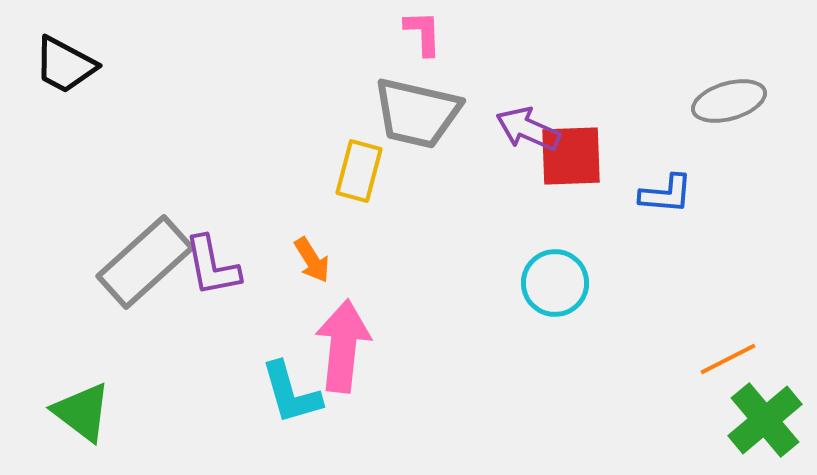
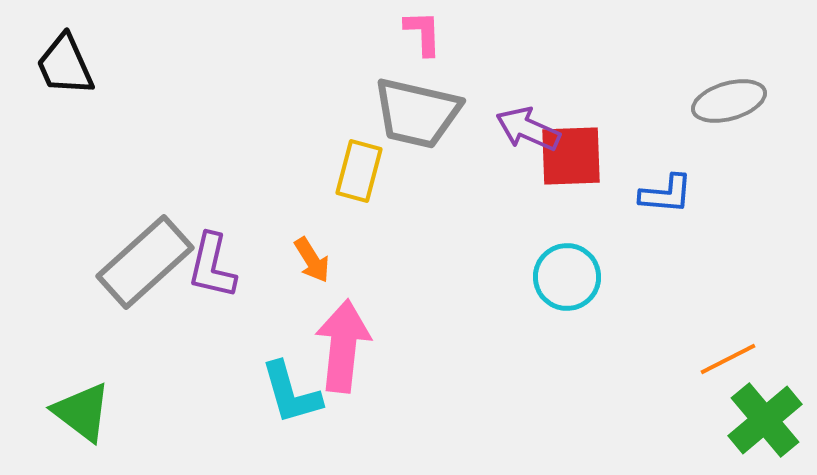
black trapezoid: rotated 38 degrees clockwise
purple L-shape: rotated 24 degrees clockwise
cyan circle: moved 12 px right, 6 px up
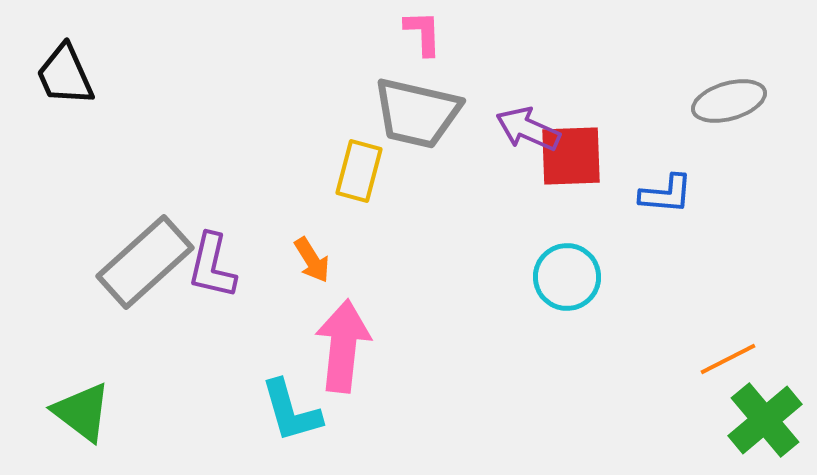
black trapezoid: moved 10 px down
cyan L-shape: moved 18 px down
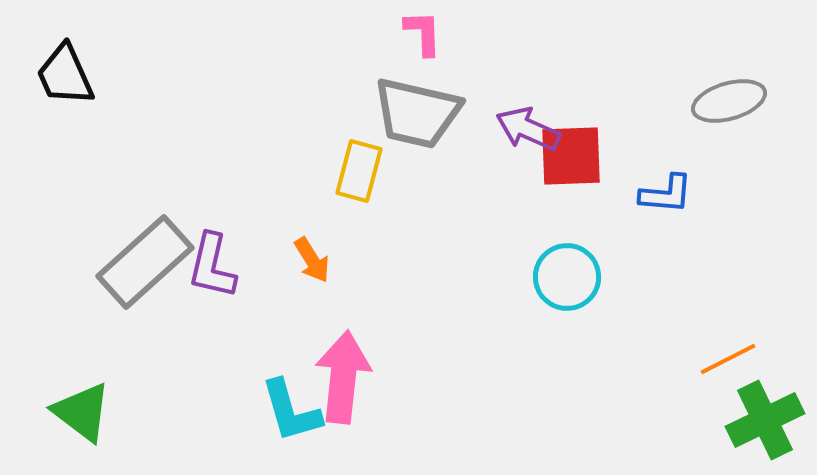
pink arrow: moved 31 px down
green cross: rotated 14 degrees clockwise
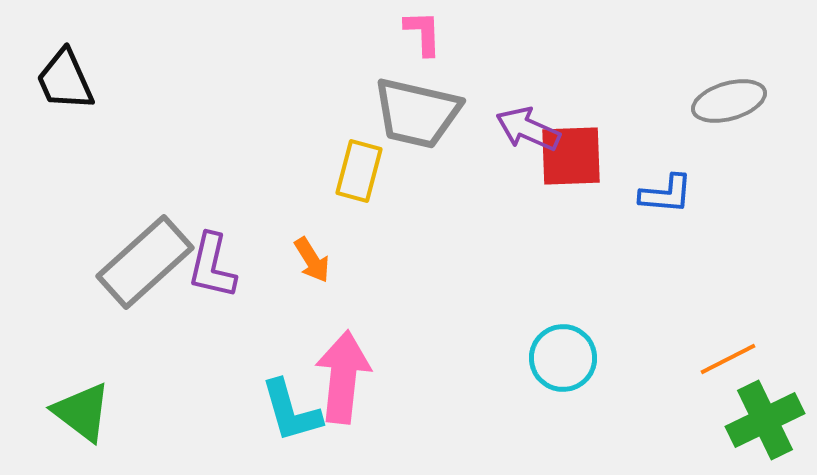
black trapezoid: moved 5 px down
cyan circle: moved 4 px left, 81 px down
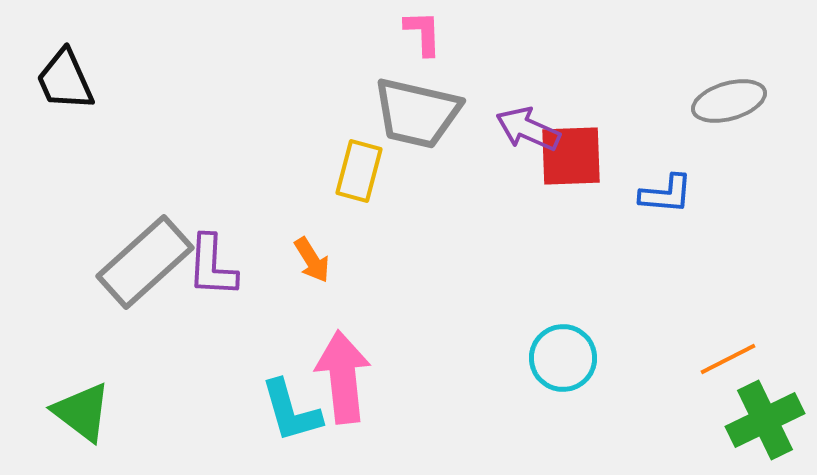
purple L-shape: rotated 10 degrees counterclockwise
pink arrow: rotated 12 degrees counterclockwise
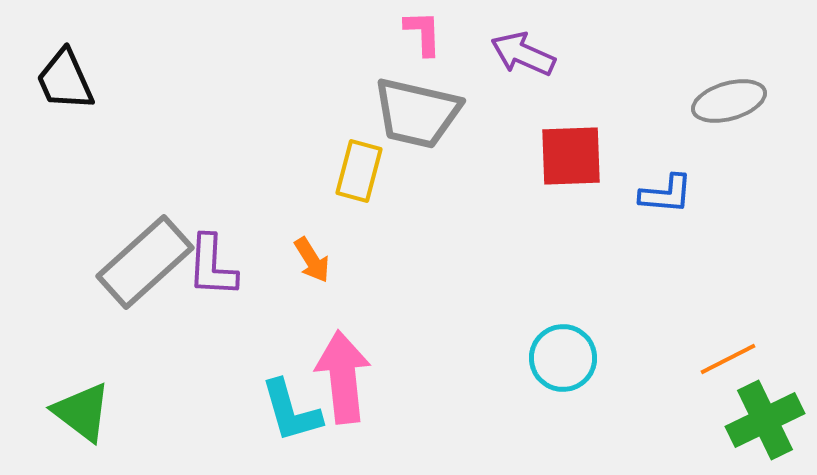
purple arrow: moved 5 px left, 75 px up
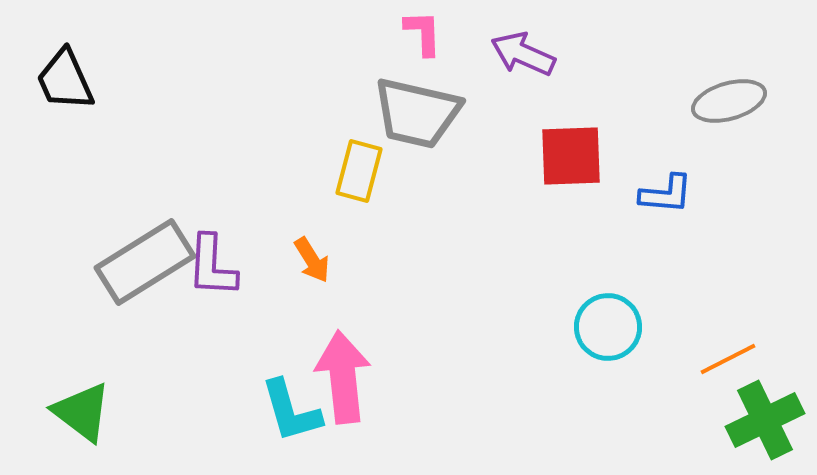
gray rectangle: rotated 10 degrees clockwise
cyan circle: moved 45 px right, 31 px up
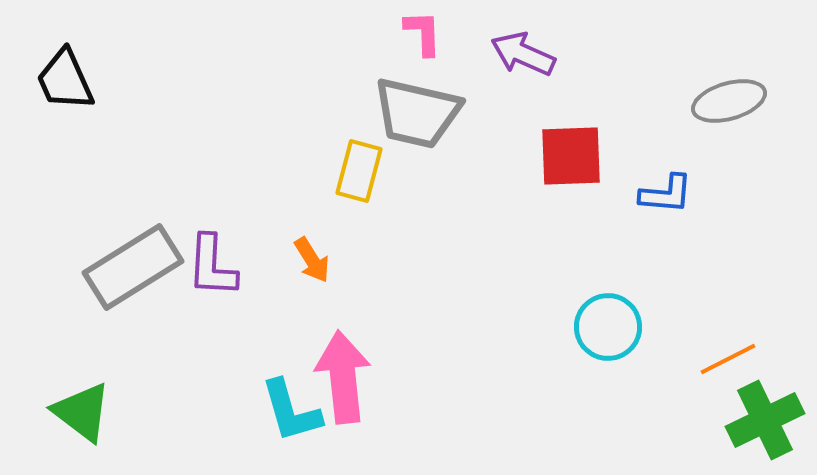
gray rectangle: moved 12 px left, 5 px down
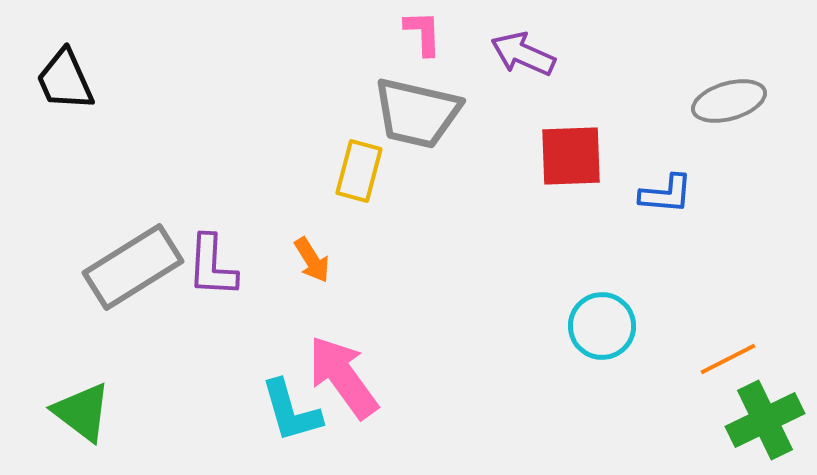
cyan circle: moved 6 px left, 1 px up
pink arrow: rotated 30 degrees counterclockwise
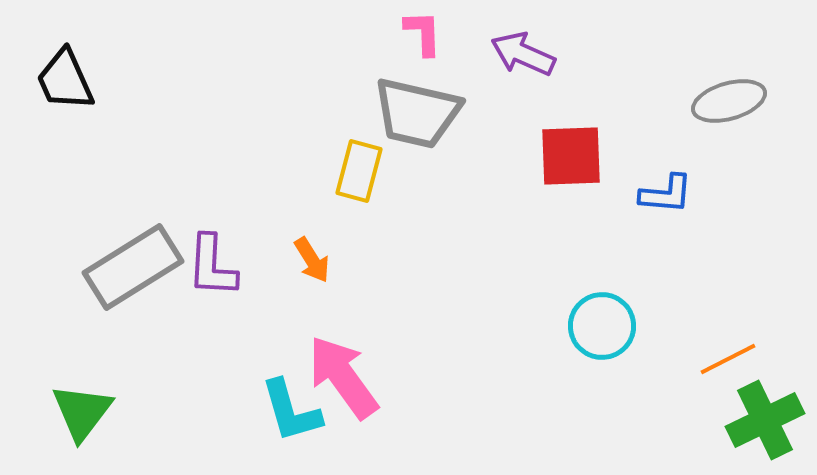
green triangle: rotated 30 degrees clockwise
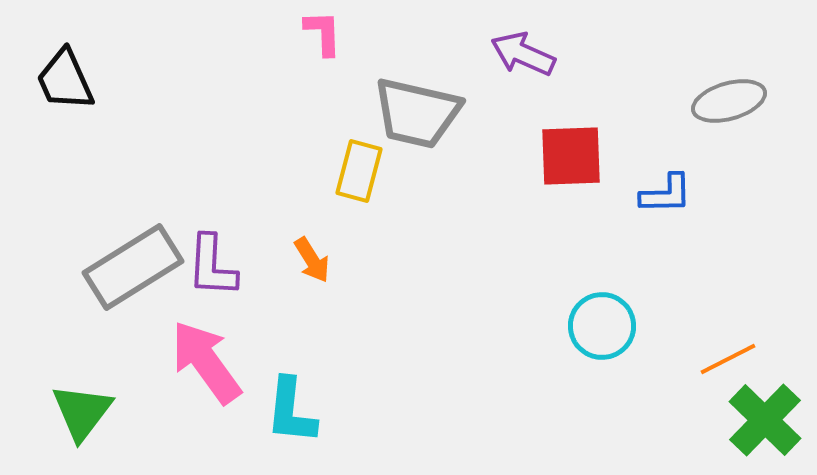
pink L-shape: moved 100 px left
blue L-shape: rotated 6 degrees counterclockwise
pink arrow: moved 137 px left, 15 px up
cyan L-shape: rotated 22 degrees clockwise
green cross: rotated 20 degrees counterclockwise
